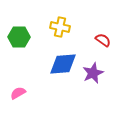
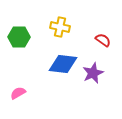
blue diamond: rotated 12 degrees clockwise
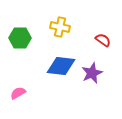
green hexagon: moved 1 px right, 1 px down
blue diamond: moved 2 px left, 2 px down
purple star: moved 1 px left
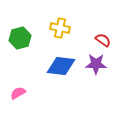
yellow cross: moved 1 px down
green hexagon: rotated 15 degrees counterclockwise
purple star: moved 4 px right, 9 px up; rotated 25 degrees clockwise
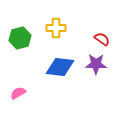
yellow cross: moved 4 px left; rotated 12 degrees counterclockwise
red semicircle: moved 1 px left, 1 px up
blue diamond: moved 1 px left, 1 px down
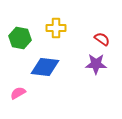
green hexagon: rotated 25 degrees clockwise
blue diamond: moved 15 px left
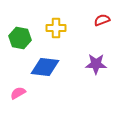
red semicircle: moved 19 px up; rotated 56 degrees counterclockwise
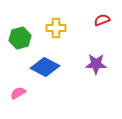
green hexagon: rotated 25 degrees counterclockwise
blue diamond: rotated 20 degrees clockwise
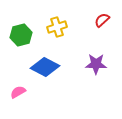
red semicircle: rotated 21 degrees counterclockwise
yellow cross: moved 1 px right, 1 px up; rotated 18 degrees counterclockwise
green hexagon: moved 1 px right, 3 px up
pink semicircle: moved 1 px up
